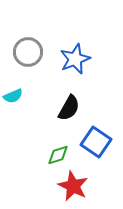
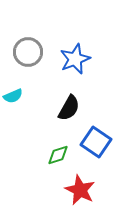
red star: moved 7 px right, 4 px down
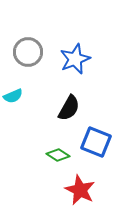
blue square: rotated 12 degrees counterclockwise
green diamond: rotated 50 degrees clockwise
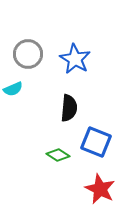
gray circle: moved 2 px down
blue star: rotated 20 degrees counterclockwise
cyan semicircle: moved 7 px up
black semicircle: rotated 24 degrees counterclockwise
red star: moved 20 px right, 1 px up
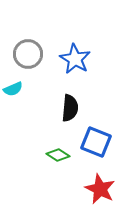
black semicircle: moved 1 px right
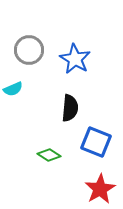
gray circle: moved 1 px right, 4 px up
green diamond: moved 9 px left
red star: rotated 16 degrees clockwise
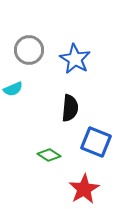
red star: moved 16 px left
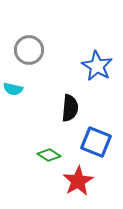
blue star: moved 22 px right, 7 px down
cyan semicircle: rotated 36 degrees clockwise
red star: moved 6 px left, 8 px up
